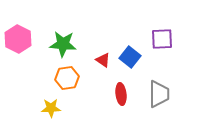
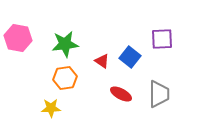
pink hexagon: moved 1 px up; rotated 16 degrees counterclockwise
green star: moved 2 px right; rotated 12 degrees counterclockwise
red triangle: moved 1 px left, 1 px down
orange hexagon: moved 2 px left
red ellipse: rotated 55 degrees counterclockwise
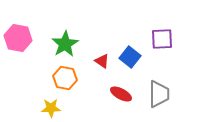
green star: rotated 24 degrees counterclockwise
orange hexagon: rotated 20 degrees clockwise
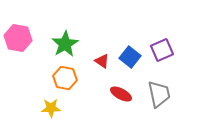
purple square: moved 11 px down; rotated 20 degrees counterclockwise
gray trapezoid: rotated 12 degrees counterclockwise
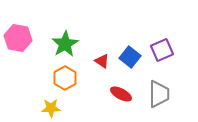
orange hexagon: rotated 20 degrees clockwise
gray trapezoid: rotated 12 degrees clockwise
